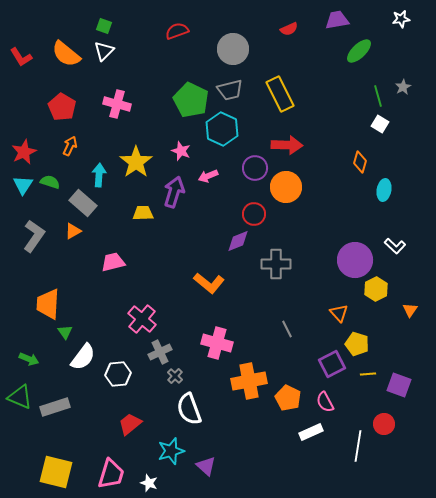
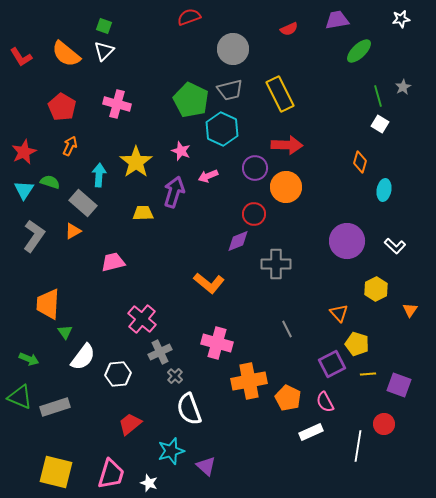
red semicircle at (177, 31): moved 12 px right, 14 px up
cyan triangle at (23, 185): moved 1 px right, 5 px down
purple circle at (355, 260): moved 8 px left, 19 px up
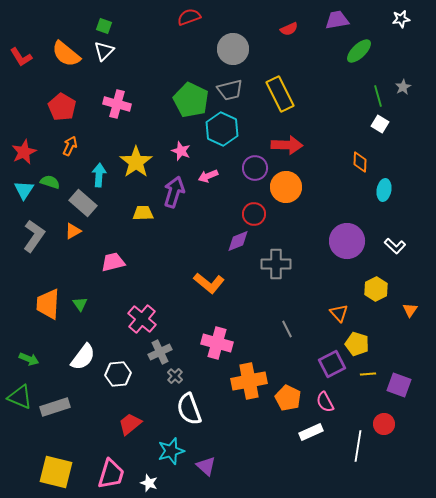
orange diamond at (360, 162): rotated 15 degrees counterclockwise
green triangle at (65, 332): moved 15 px right, 28 px up
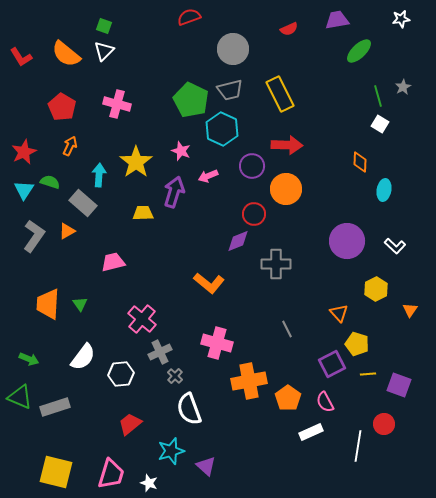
purple circle at (255, 168): moved 3 px left, 2 px up
orange circle at (286, 187): moved 2 px down
orange triangle at (73, 231): moved 6 px left
white hexagon at (118, 374): moved 3 px right
orange pentagon at (288, 398): rotated 10 degrees clockwise
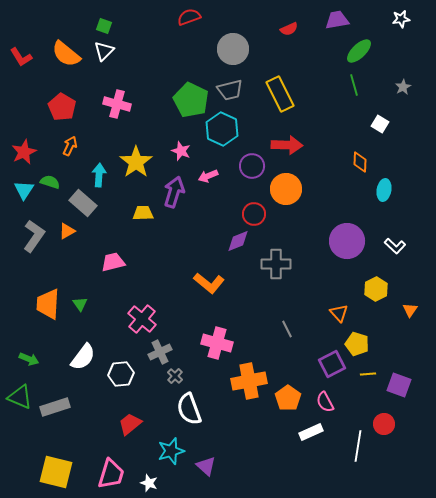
green line at (378, 96): moved 24 px left, 11 px up
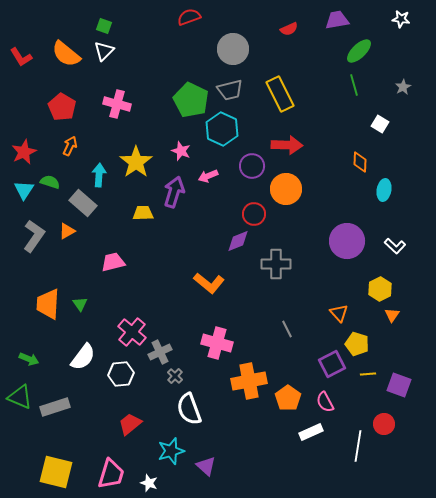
white star at (401, 19): rotated 18 degrees clockwise
yellow hexagon at (376, 289): moved 4 px right
orange triangle at (410, 310): moved 18 px left, 5 px down
pink cross at (142, 319): moved 10 px left, 13 px down
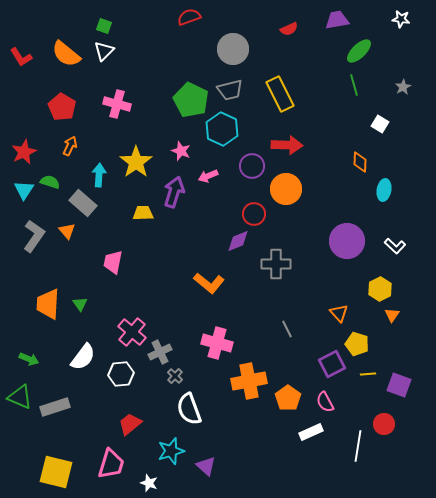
orange triangle at (67, 231): rotated 42 degrees counterclockwise
pink trapezoid at (113, 262): rotated 65 degrees counterclockwise
pink trapezoid at (111, 474): moved 10 px up
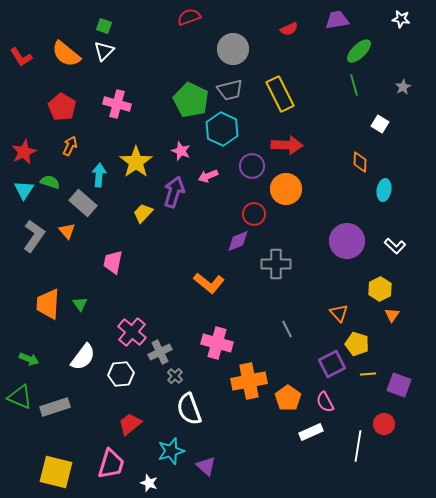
yellow trapezoid at (143, 213): rotated 45 degrees counterclockwise
